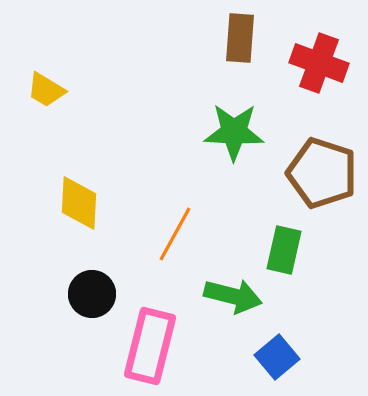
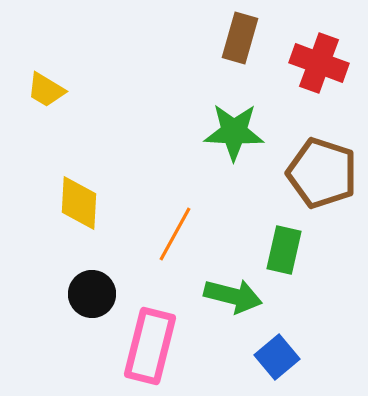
brown rectangle: rotated 12 degrees clockwise
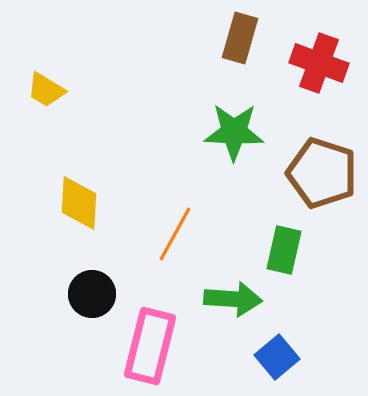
green arrow: moved 3 px down; rotated 10 degrees counterclockwise
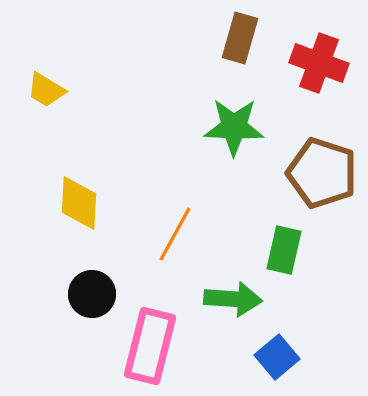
green star: moved 5 px up
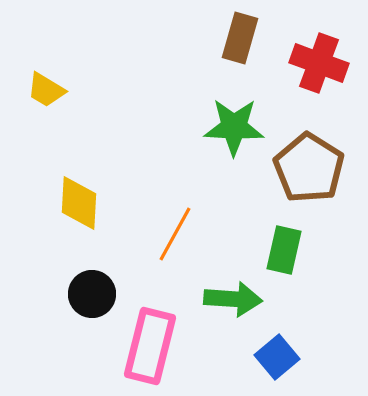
brown pentagon: moved 13 px left, 5 px up; rotated 14 degrees clockwise
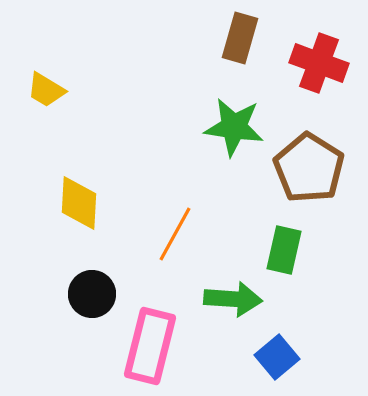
green star: rotated 6 degrees clockwise
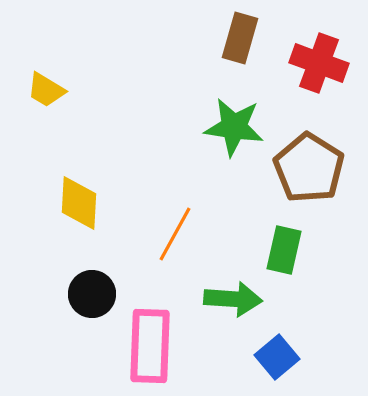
pink rectangle: rotated 12 degrees counterclockwise
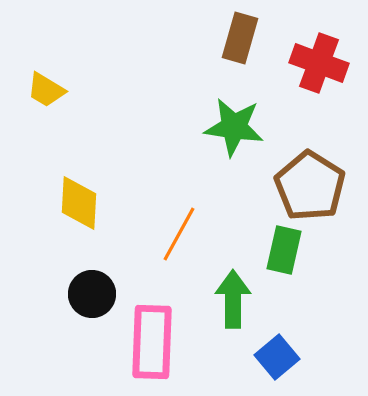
brown pentagon: moved 1 px right, 18 px down
orange line: moved 4 px right
green arrow: rotated 94 degrees counterclockwise
pink rectangle: moved 2 px right, 4 px up
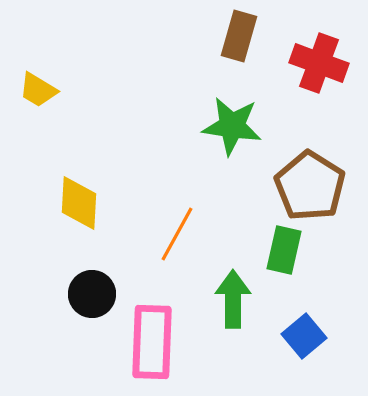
brown rectangle: moved 1 px left, 2 px up
yellow trapezoid: moved 8 px left
green star: moved 2 px left, 1 px up
orange line: moved 2 px left
blue square: moved 27 px right, 21 px up
